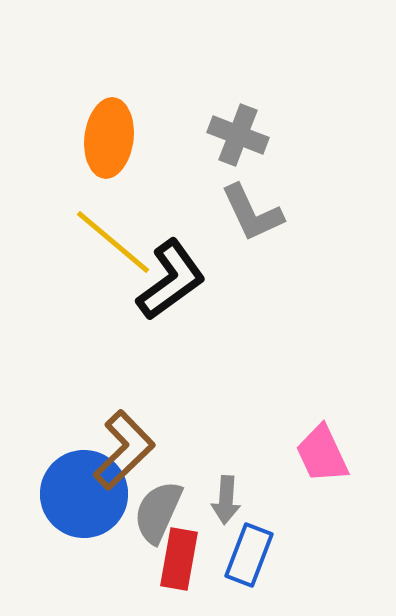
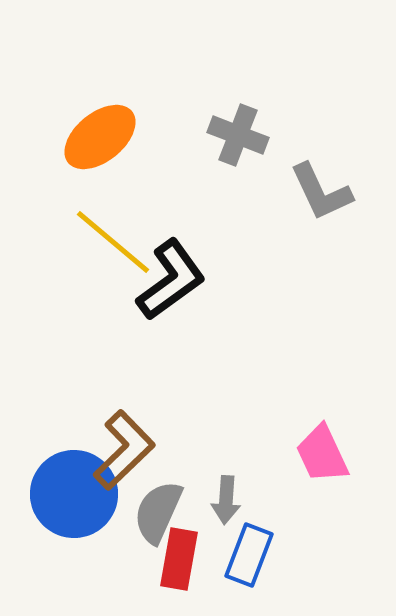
orange ellipse: moved 9 px left, 1 px up; rotated 44 degrees clockwise
gray L-shape: moved 69 px right, 21 px up
blue circle: moved 10 px left
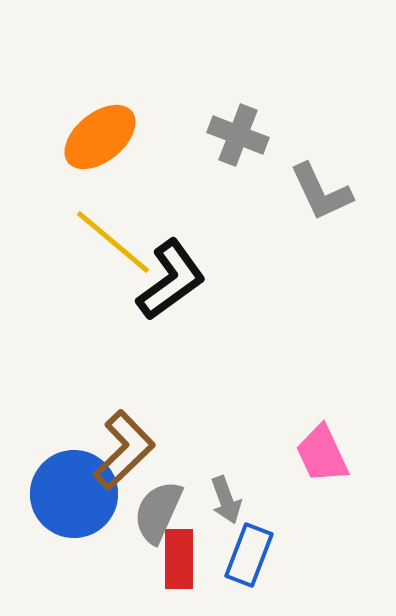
gray arrow: rotated 24 degrees counterclockwise
red rectangle: rotated 10 degrees counterclockwise
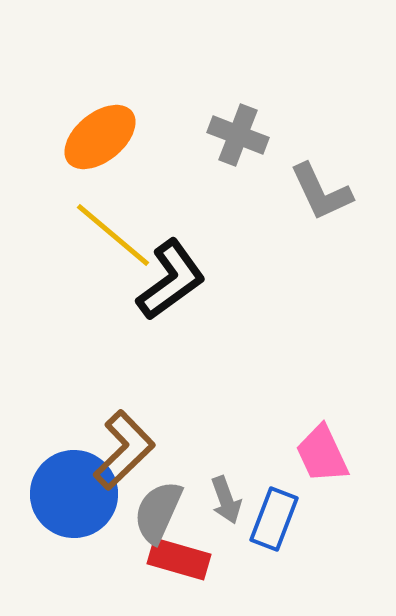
yellow line: moved 7 px up
blue rectangle: moved 25 px right, 36 px up
red rectangle: rotated 74 degrees counterclockwise
